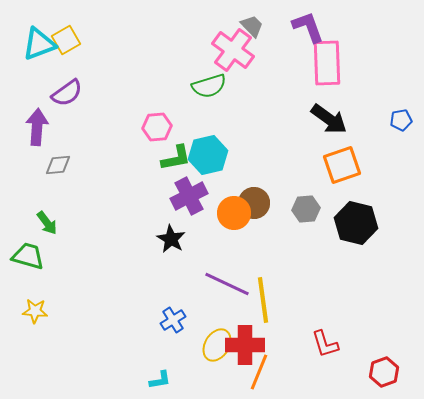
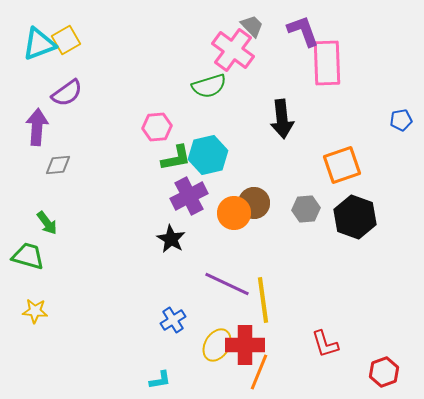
purple L-shape: moved 5 px left, 4 px down
black arrow: moved 47 px left; rotated 48 degrees clockwise
black hexagon: moved 1 px left, 6 px up; rotated 6 degrees clockwise
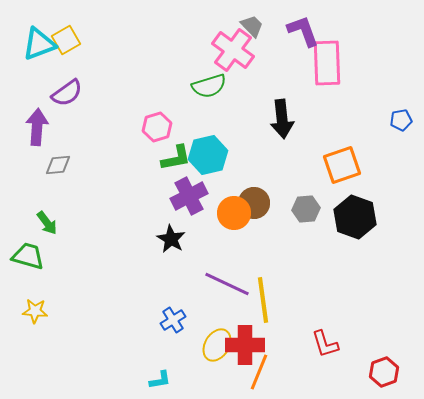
pink hexagon: rotated 12 degrees counterclockwise
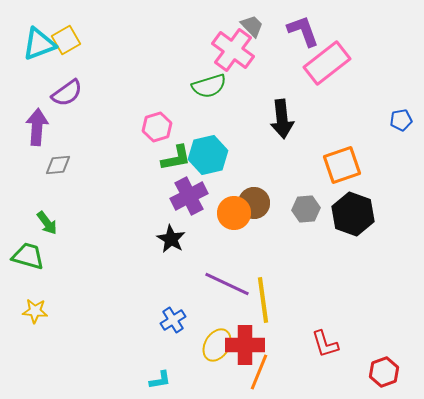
pink rectangle: rotated 54 degrees clockwise
black hexagon: moved 2 px left, 3 px up
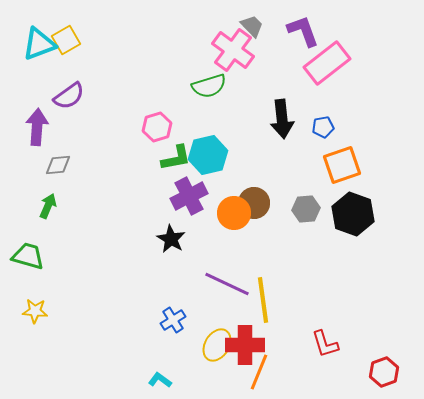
purple semicircle: moved 2 px right, 3 px down
blue pentagon: moved 78 px left, 7 px down
green arrow: moved 1 px right, 17 px up; rotated 120 degrees counterclockwise
cyan L-shape: rotated 135 degrees counterclockwise
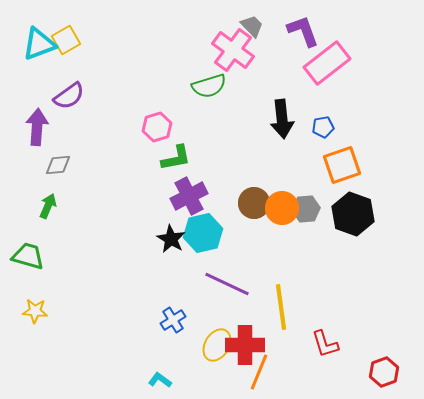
cyan hexagon: moved 5 px left, 78 px down
orange circle: moved 48 px right, 5 px up
yellow line: moved 18 px right, 7 px down
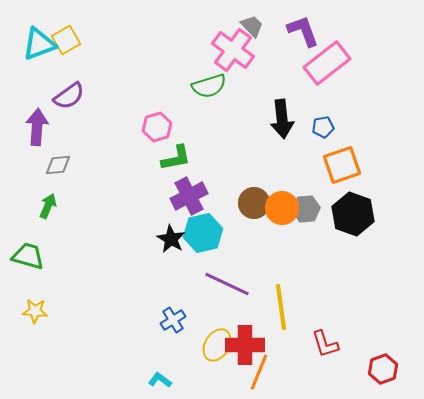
red hexagon: moved 1 px left, 3 px up
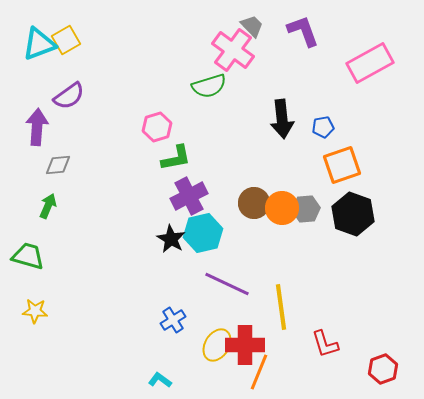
pink rectangle: moved 43 px right; rotated 9 degrees clockwise
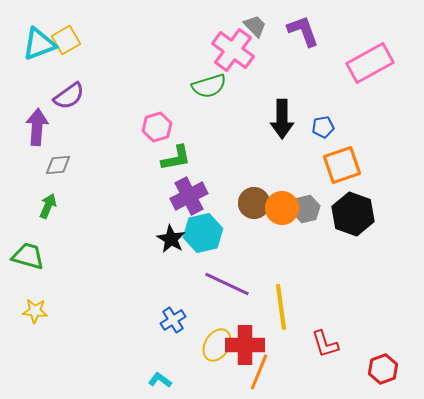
gray trapezoid: moved 3 px right
black arrow: rotated 6 degrees clockwise
gray hexagon: rotated 8 degrees counterclockwise
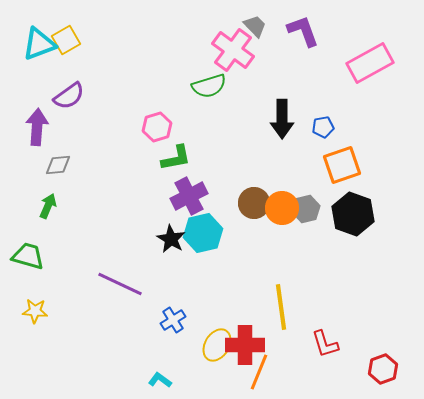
purple line: moved 107 px left
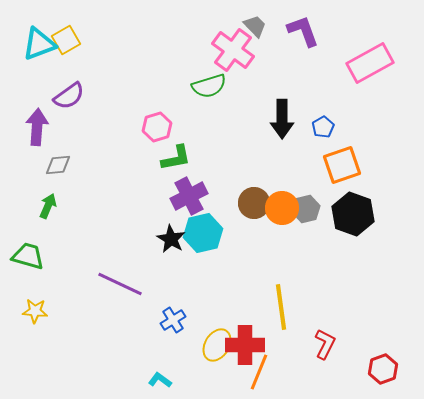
blue pentagon: rotated 20 degrees counterclockwise
red L-shape: rotated 136 degrees counterclockwise
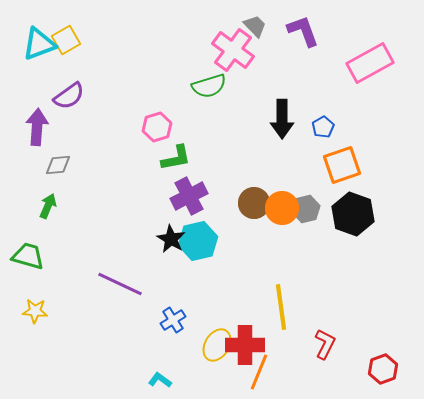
cyan hexagon: moved 5 px left, 8 px down
